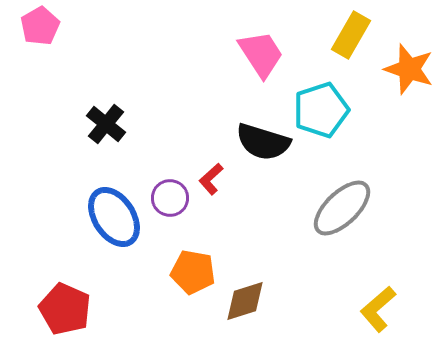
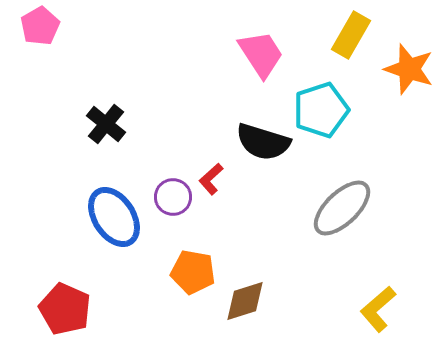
purple circle: moved 3 px right, 1 px up
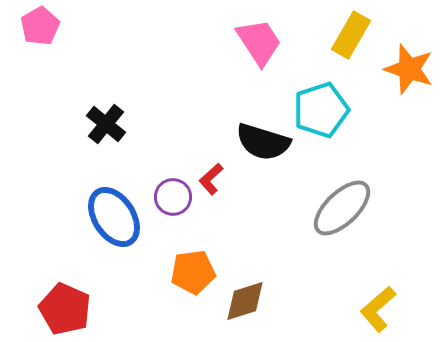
pink trapezoid: moved 2 px left, 12 px up
orange pentagon: rotated 18 degrees counterclockwise
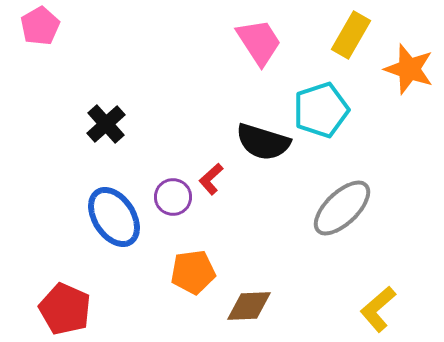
black cross: rotated 9 degrees clockwise
brown diamond: moved 4 px right, 5 px down; rotated 15 degrees clockwise
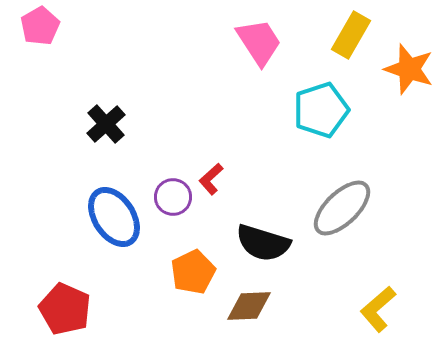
black semicircle: moved 101 px down
orange pentagon: rotated 18 degrees counterclockwise
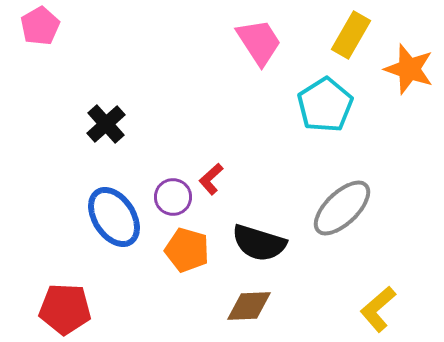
cyan pentagon: moved 4 px right, 5 px up; rotated 14 degrees counterclockwise
black semicircle: moved 4 px left
orange pentagon: moved 6 px left, 22 px up; rotated 30 degrees counterclockwise
red pentagon: rotated 21 degrees counterclockwise
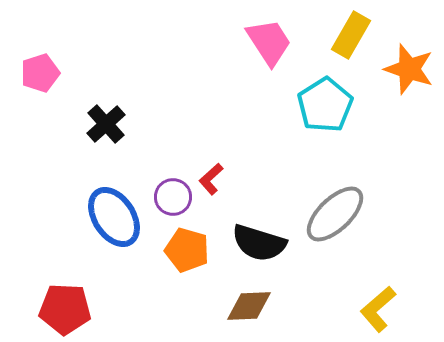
pink pentagon: moved 47 px down; rotated 12 degrees clockwise
pink trapezoid: moved 10 px right
gray ellipse: moved 7 px left, 6 px down
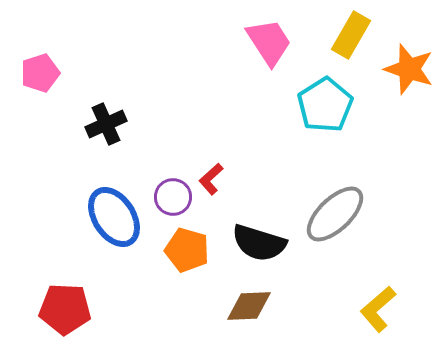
black cross: rotated 18 degrees clockwise
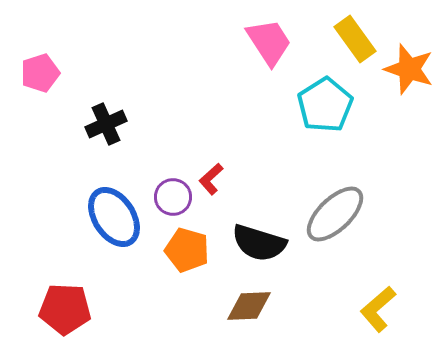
yellow rectangle: moved 4 px right, 4 px down; rotated 66 degrees counterclockwise
